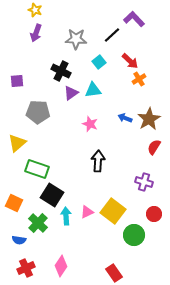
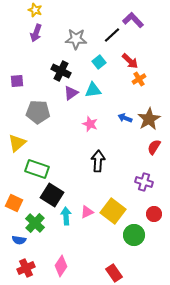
purple L-shape: moved 1 px left, 1 px down
green cross: moved 3 px left
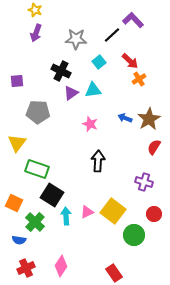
yellow triangle: rotated 12 degrees counterclockwise
green cross: moved 1 px up
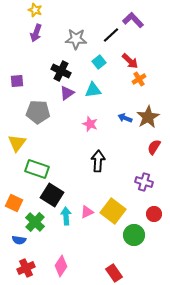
black line: moved 1 px left
purple triangle: moved 4 px left
brown star: moved 1 px left, 2 px up
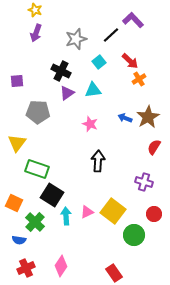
gray star: rotated 20 degrees counterclockwise
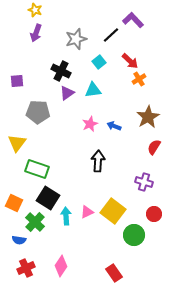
blue arrow: moved 11 px left, 8 px down
pink star: rotated 28 degrees clockwise
black square: moved 4 px left, 3 px down
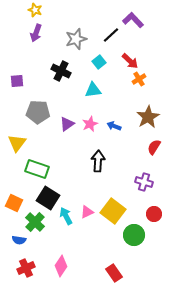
purple triangle: moved 31 px down
cyan arrow: rotated 24 degrees counterclockwise
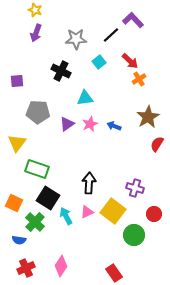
gray star: rotated 15 degrees clockwise
cyan triangle: moved 8 px left, 8 px down
red semicircle: moved 3 px right, 3 px up
black arrow: moved 9 px left, 22 px down
purple cross: moved 9 px left, 6 px down
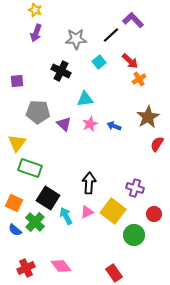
cyan triangle: moved 1 px down
purple triangle: moved 3 px left; rotated 42 degrees counterclockwise
green rectangle: moved 7 px left, 1 px up
blue semicircle: moved 4 px left, 10 px up; rotated 32 degrees clockwise
pink diamond: rotated 70 degrees counterclockwise
